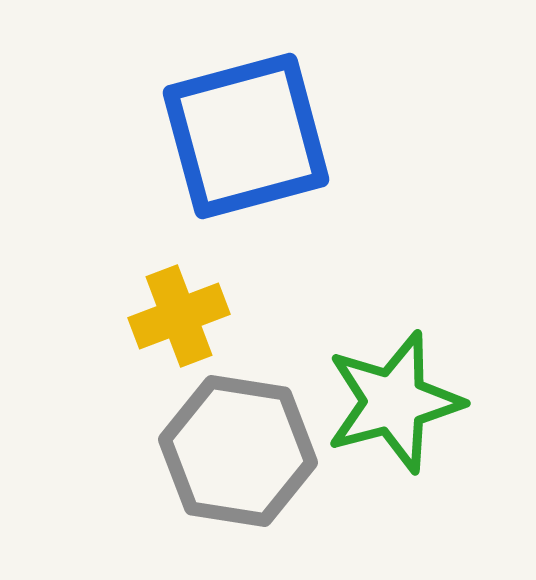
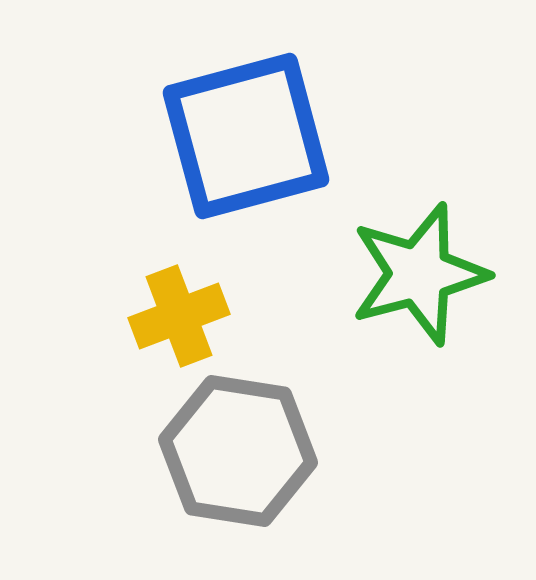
green star: moved 25 px right, 128 px up
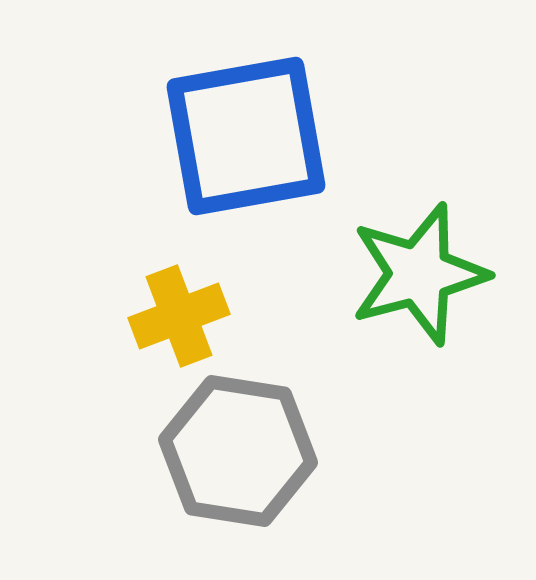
blue square: rotated 5 degrees clockwise
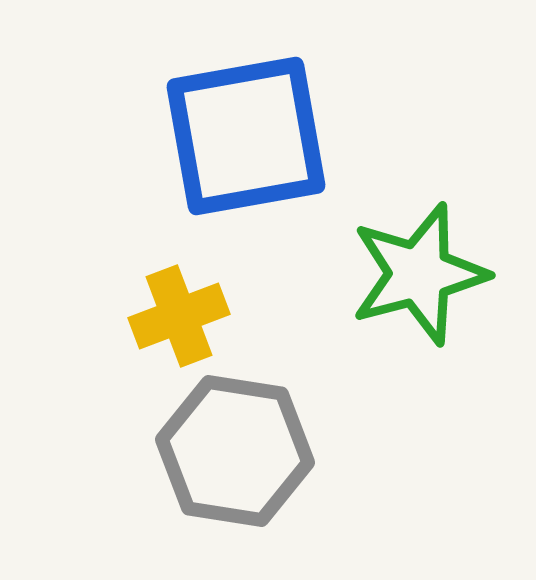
gray hexagon: moved 3 px left
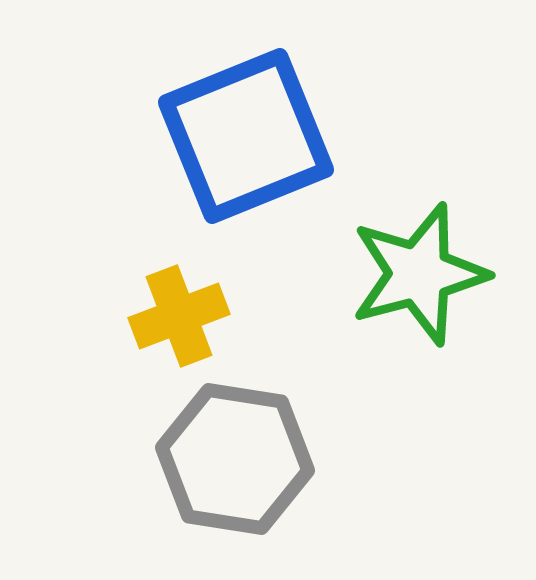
blue square: rotated 12 degrees counterclockwise
gray hexagon: moved 8 px down
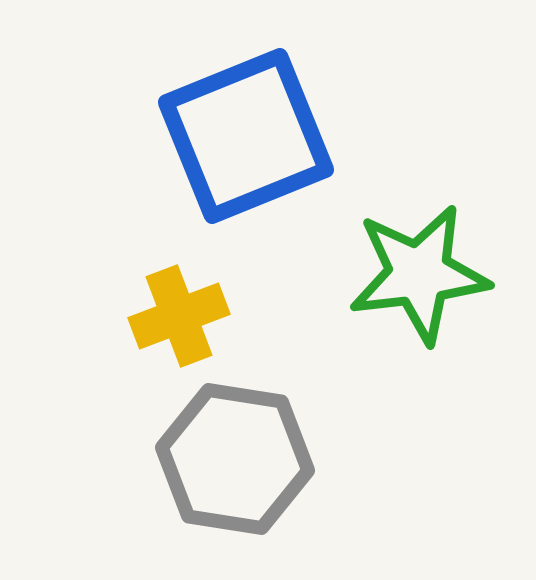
green star: rotated 8 degrees clockwise
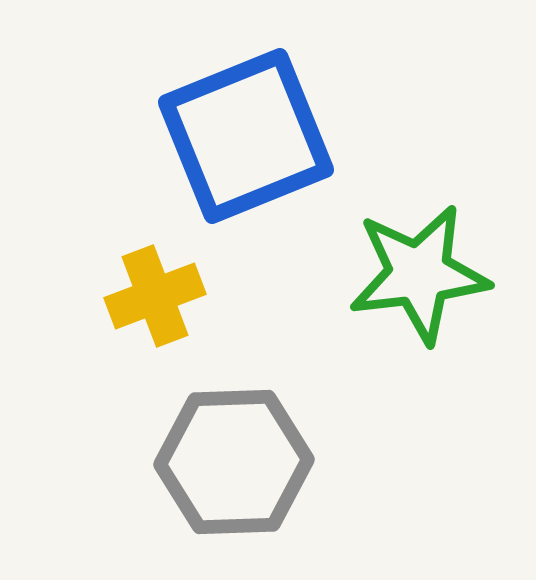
yellow cross: moved 24 px left, 20 px up
gray hexagon: moved 1 px left, 3 px down; rotated 11 degrees counterclockwise
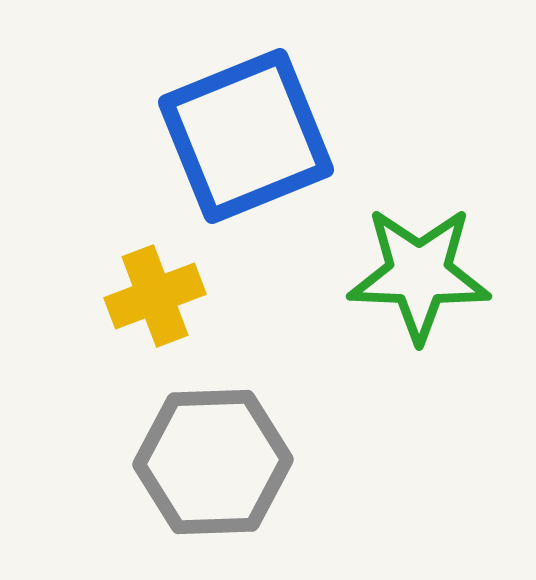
green star: rotated 9 degrees clockwise
gray hexagon: moved 21 px left
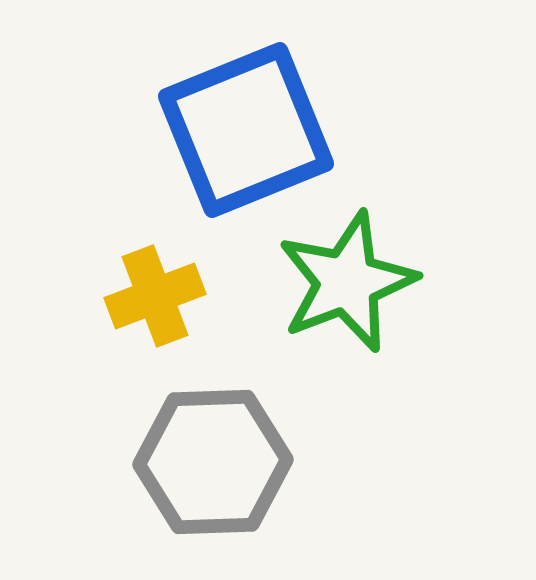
blue square: moved 6 px up
green star: moved 72 px left, 8 px down; rotated 23 degrees counterclockwise
